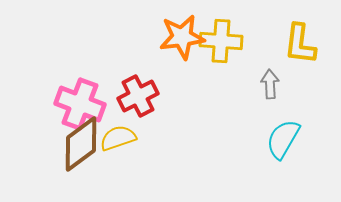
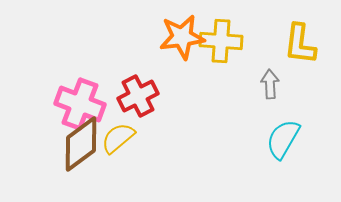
yellow semicircle: rotated 21 degrees counterclockwise
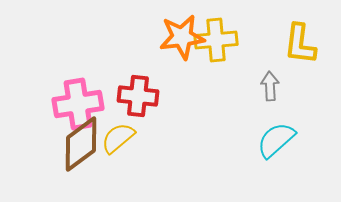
yellow cross: moved 5 px left, 1 px up; rotated 9 degrees counterclockwise
gray arrow: moved 2 px down
red cross: rotated 33 degrees clockwise
pink cross: moved 2 px left; rotated 30 degrees counterclockwise
cyan semicircle: moved 7 px left, 1 px down; rotated 18 degrees clockwise
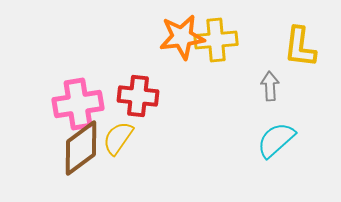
yellow L-shape: moved 3 px down
yellow semicircle: rotated 15 degrees counterclockwise
brown diamond: moved 4 px down
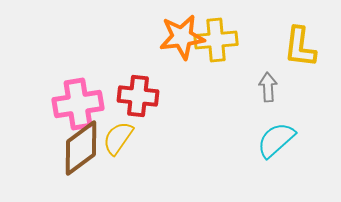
gray arrow: moved 2 px left, 1 px down
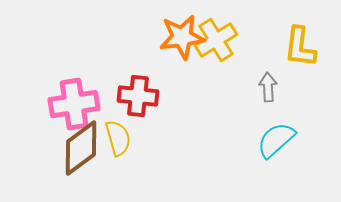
yellow cross: rotated 27 degrees counterclockwise
pink cross: moved 4 px left
yellow semicircle: rotated 129 degrees clockwise
